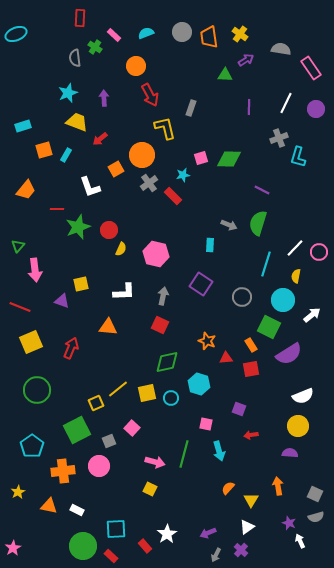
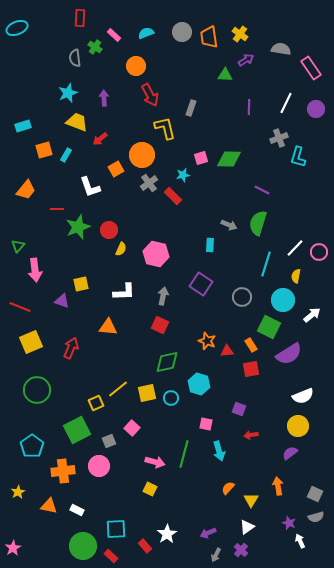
cyan ellipse at (16, 34): moved 1 px right, 6 px up
red triangle at (226, 358): moved 1 px right, 7 px up
purple semicircle at (290, 453): rotated 42 degrees counterclockwise
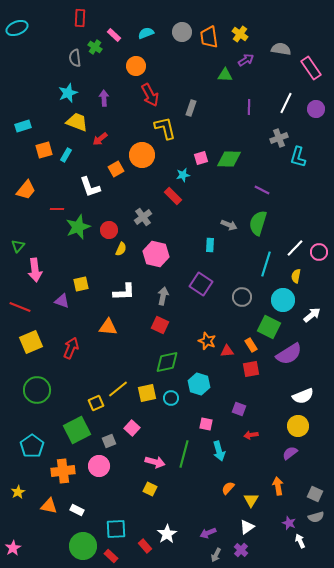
gray cross at (149, 183): moved 6 px left, 34 px down
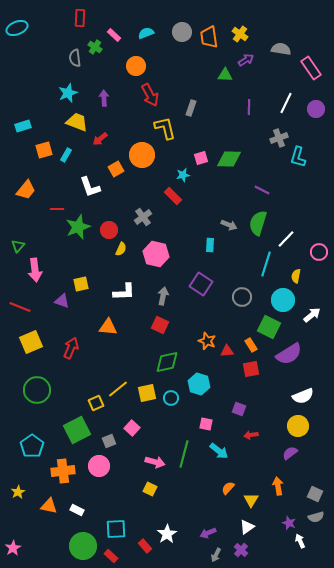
white line at (295, 248): moved 9 px left, 9 px up
cyan arrow at (219, 451): rotated 36 degrees counterclockwise
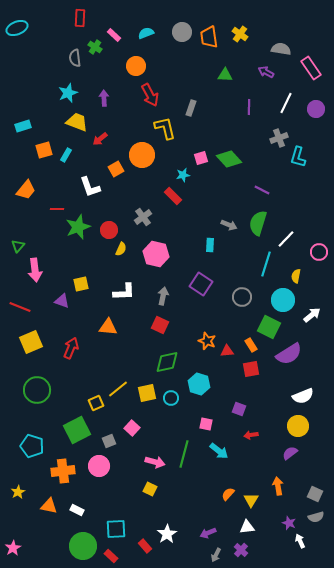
purple arrow at (246, 60): moved 20 px right, 12 px down; rotated 119 degrees counterclockwise
green diamond at (229, 159): rotated 45 degrees clockwise
cyan pentagon at (32, 446): rotated 20 degrees counterclockwise
orange semicircle at (228, 488): moved 6 px down
white triangle at (247, 527): rotated 28 degrees clockwise
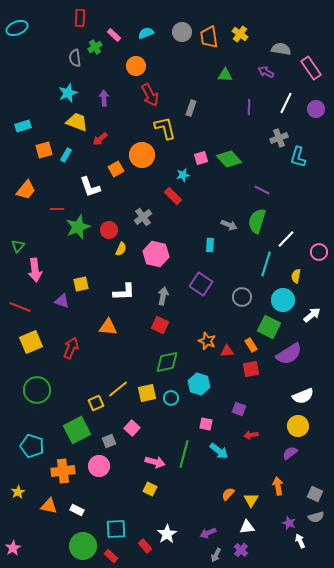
green cross at (95, 47): rotated 24 degrees clockwise
green semicircle at (258, 223): moved 1 px left, 2 px up
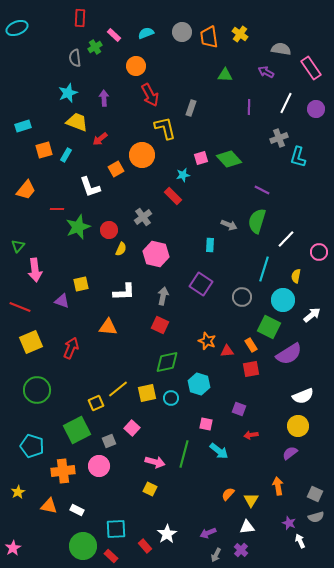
cyan line at (266, 264): moved 2 px left, 5 px down
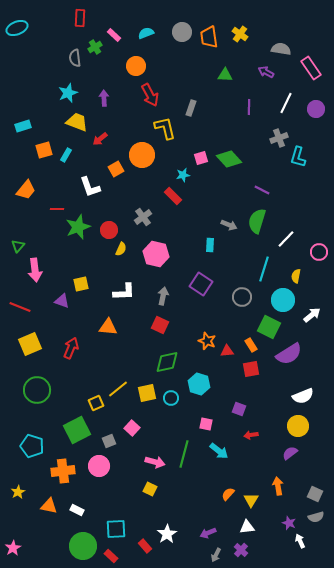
yellow square at (31, 342): moved 1 px left, 2 px down
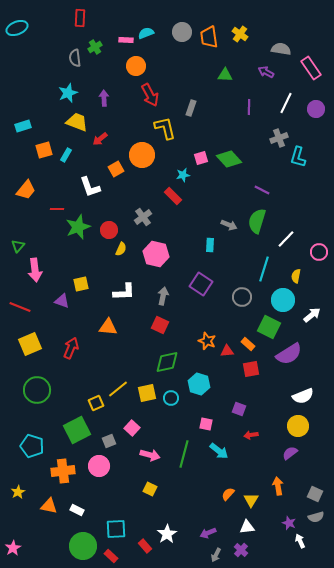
pink rectangle at (114, 35): moved 12 px right, 5 px down; rotated 40 degrees counterclockwise
orange rectangle at (251, 345): moved 3 px left, 1 px up; rotated 16 degrees counterclockwise
pink arrow at (155, 462): moved 5 px left, 7 px up
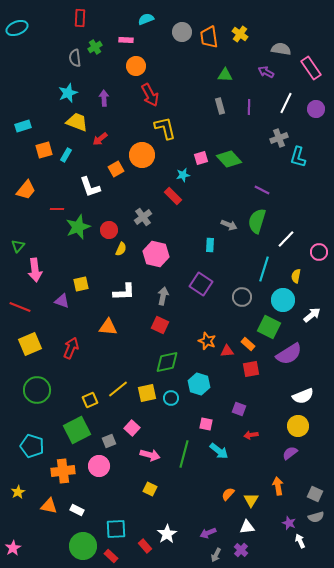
cyan semicircle at (146, 33): moved 14 px up
gray rectangle at (191, 108): moved 29 px right, 2 px up; rotated 35 degrees counterclockwise
yellow square at (96, 403): moved 6 px left, 3 px up
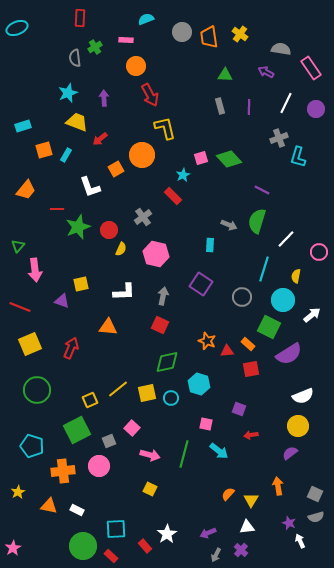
cyan star at (183, 175): rotated 16 degrees counterclockwise
